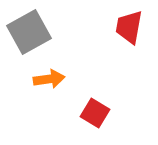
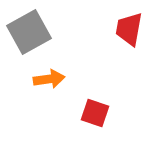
red trapezoid: moved 2 px down
red square: rotated 12 degrees counterclockwise
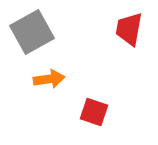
gray square: moved 3 px right
red square: moved 1 px left, 1 px up
